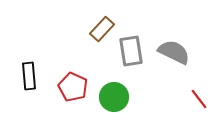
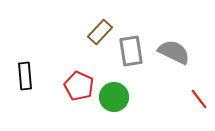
brown rectangle: moved 2 px left, 3 px down
black rectangle: moved 4 px left
red pentagon: moved 6 px right, 1 px up
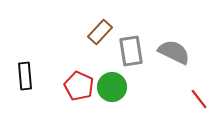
green circle: moved 2 px left, 10 px up
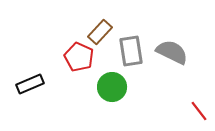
gray semicircle: moved 2 px left
black rectangle: moved 5 px right, 8 px down; rotated 72 degrees clockwise
red pentagon: moved 29 px up
red line: moved 12 px down
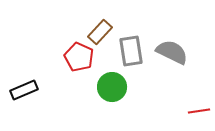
black rectangle: moved 6 px left, 6 px down
red line: rotated 60 degrees counterclockwise
